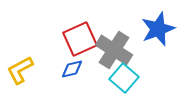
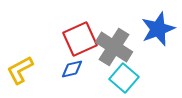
gray cross: moved 3 px up
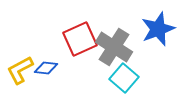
blue diamond: moved 26 px left, 1 px up; rotated 20 degrees clockwise
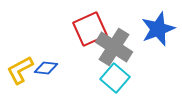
red square: moved 10 px right, 10 px up
cyan square: moved 9 px left
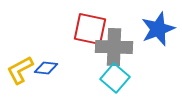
red square: rotated 36 degrees clockwise
gray cross: rotated 30 degrees counterclockwise
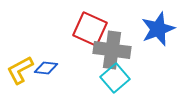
red square: rotated 12 degrees clockwise
gray cross: moved 2 px left, 3 px down; rotated 6 degrees clockwise
cyan square: rotated 8 degrees clockwise
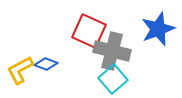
red square: moved 1 px left, 2 px down
gray cross: moved 1 px down; rotated 6 degrees clockwise
blue diamond: moved 4 px up; rotated 15 degrees clockwise
cyan square: moved 2 px left, 1 px down
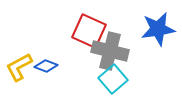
blue star: rotated 12 degrees clockwise
gray cross: moved 2 px left
blue diamond: moved 2 px down
yellow L-shape: moved 1 px left, 3 px up
